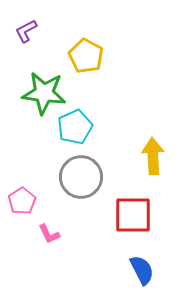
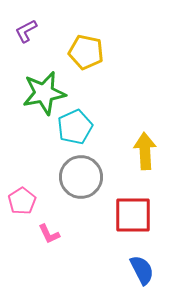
yellow pentagon: moved 4 px up; rotated 16 degrees counterclockwise
green star: rotated 18 degrees counterclockwise
yellow arrow: moved 8 px left, 5 px up
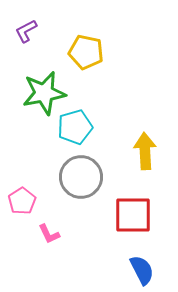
cyan pentagon: rotated 8 degrees clockwise
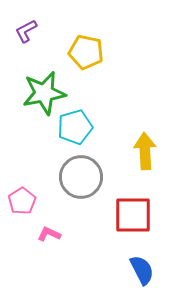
pink L-shape: rotated 140 degrees clockwise
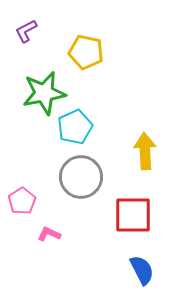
cyan pentagon: rotated 8 degrees counterclockwise
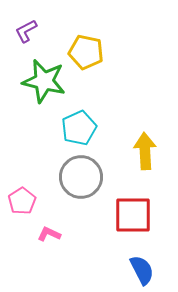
green star: moved 12 px up; rotated 24 degrees clockwise
cyan pentagon: moved 4 px right, 1 px down
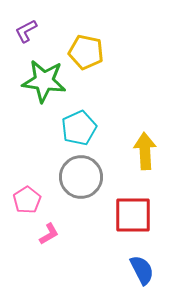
green star: rotated 6 degrees counterclockwise
pink pentagon: moved 5 px right, 1 px up
pink L-shape: rotated 125 degrees clockwise
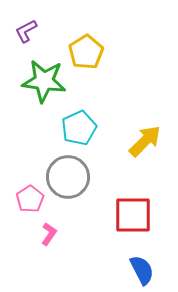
yellow pentagon: rotated 28 degrees clockwise
yellow arrow: moved 10 px up; rotated 48 degrees clockwise
gray circle: moved 13 px left
pink pentagon: moved 3 px right, 1 px up
pink L-shape: rotated 25 degrees counterclockwise
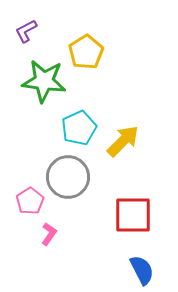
yellow arrow: moved 22 px left
pink pentagon: moved 2 px down
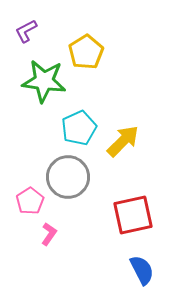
red square: rotated 12 degrees counterclockwise
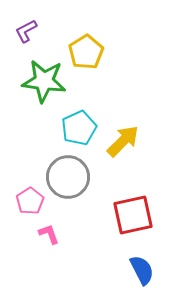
pink L-shape: rotated 55 degrees counterclockwise
